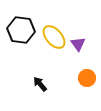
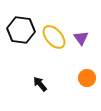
purple triangle: moved 3 px right, 6 px up
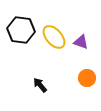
purple triangle: moved 4 px down; rotated 35 degrees counterclockwise
black arrow: moved 1 px down
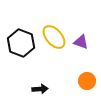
black hexagon: moved 13 px down; rotated 12 degrees clockwise
orange circle: moved 3 px down
black arrow: moved 4 px down; rotated 126 degrees clockwise
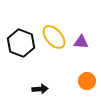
purple triangle: rotated 14 degrees counterclockwise
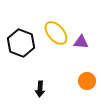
yellow ellipse: moved 2 px right, 4 px up
black arrow: rotated 98 degrees clockwise
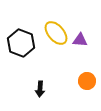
purple triangle: moved 1 px left, 2 px up
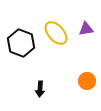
purple triangle: moved 6 px right, 11 px up; rotated 14 degrees counterclockwise
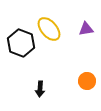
yellow ellipse: moved 7 px left, 4 px up
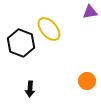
purple triangle: moved 4 px right, 17 px up
black arrow: moved 10 px left
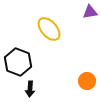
black hexagon: moved 3 px left, 19 px down
